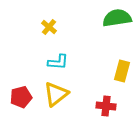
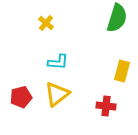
green semicircle: rotated 116 degrees clockwise
yellow cross: moved 3 px left, 4 px up
yellow triangle: moved 1 px right
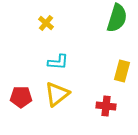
red pentagon: rotated 15 degrees clockwise
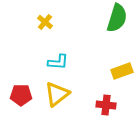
yellow cross: moved 1 px left, 1 px up
yellow rectangle: rotated 55 degrees clockwise
red pentagon: moved 2 px up
red cross: moved 1 px up
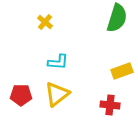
red cross: moved 4 px right
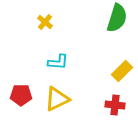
yellow rectangle: rotated 25 degrees counterclockwise
yellow triangle: moved 5 px down; rotated 12 degrees clockwise
red cross: moved 5 px right
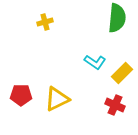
green semicircle: rotated 12 degrees counterclockwise
yellow cross: rotated 35 degrees clockwise
cyan L-shape: moved 37 px right; rotated 30 degrees clockwise
yellow rectangle: moved 2 px down
red cross: rotated 18 degrees clockwise
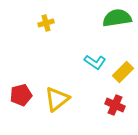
green semicircle: rotated 104 degrees counterclockwise
yellow cross: moved 1 px right, 1 px down
yellow rectangle: moved 1 px right, 1 px up
red pentagon: rotated 15 degrees counterclockwise
yellow triangle: rotated 12 degrees counterclockwise
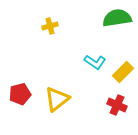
yellow cross: moved 4 px right, 3 px down
red pentagon: moved 1 px left, 1 px up
red cross: moved 2 px right
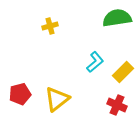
cyan L-shape: rotated 75 degrees counterclockwise
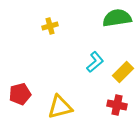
yellow triangle: moved 3 px right, 8 px down; rotated 24 degrees clockwise
red cross: rotated 12 degrees counterclockwise
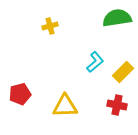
yellow triangle: moved 5 px right, 1 px up; rotated 12 degrees clockwise
